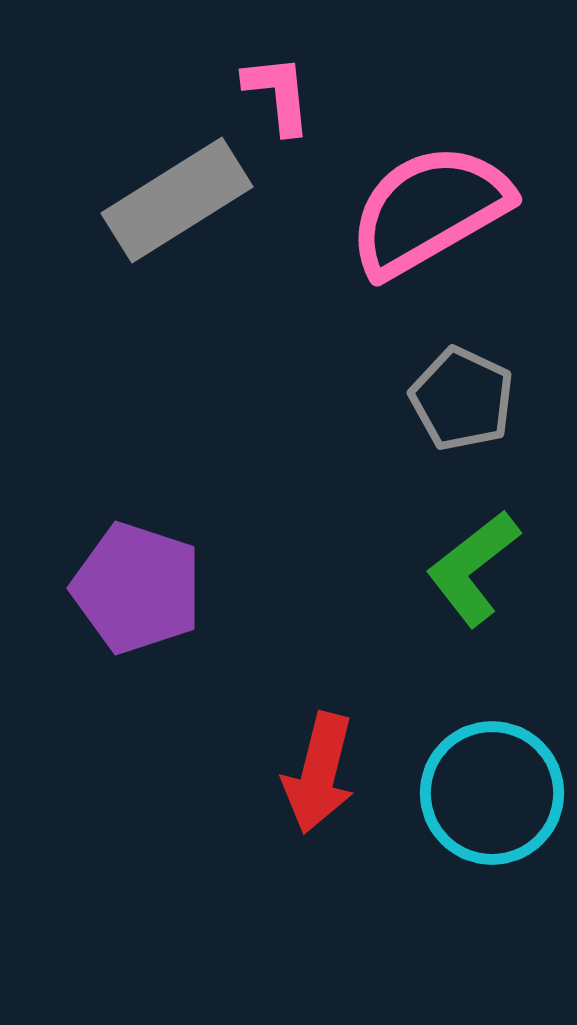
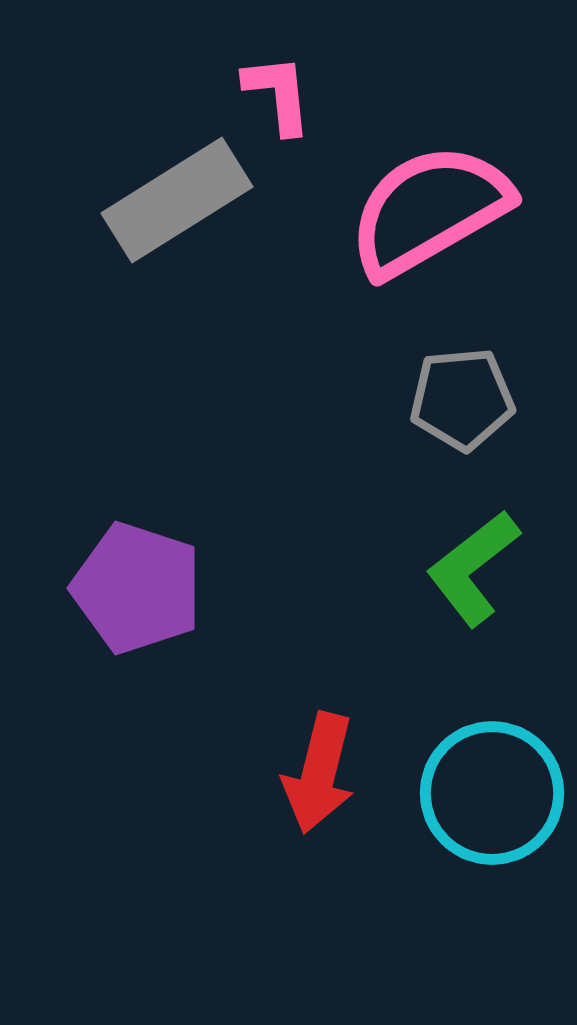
gray pentagon: rotated 30 degrees counterclockwise
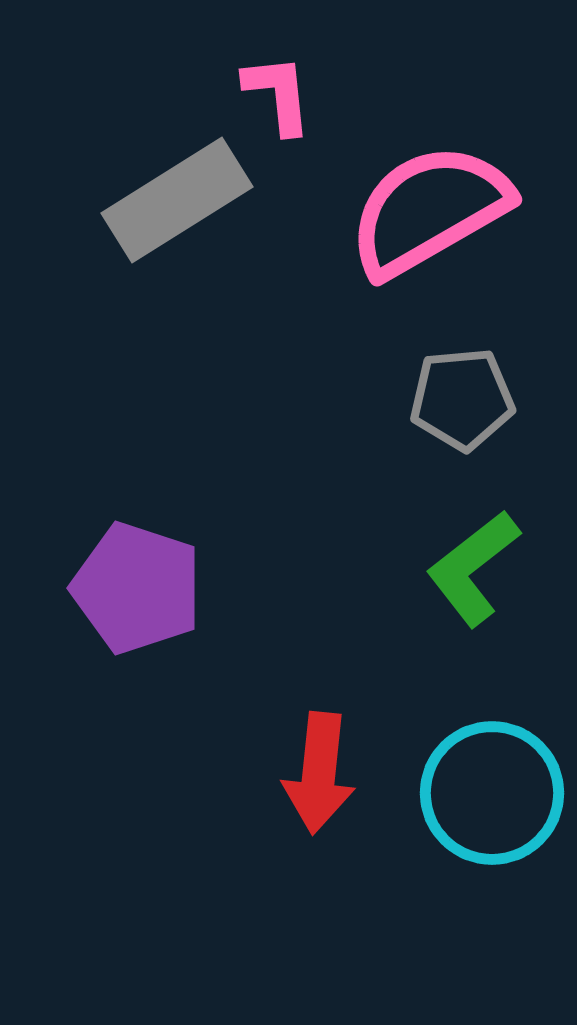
red arrow: rotated 8 degrees counterclockwise
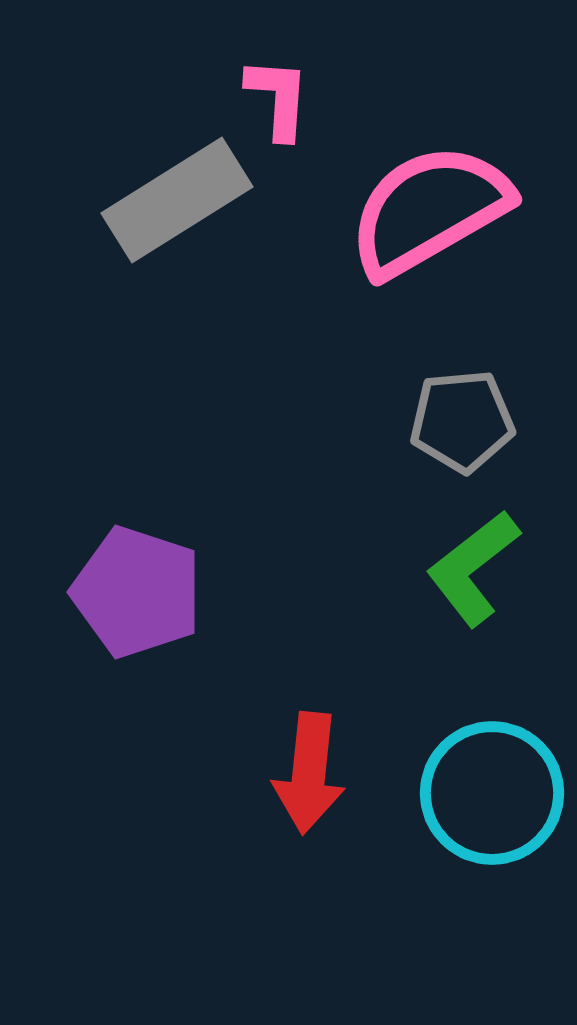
pink L-shape: moved 4 px down; rotated 10 degrees clockwise
gray pentagon: moved 22 px down
purple pentagon: moved 4 px down
red arrow: moved 10 px left
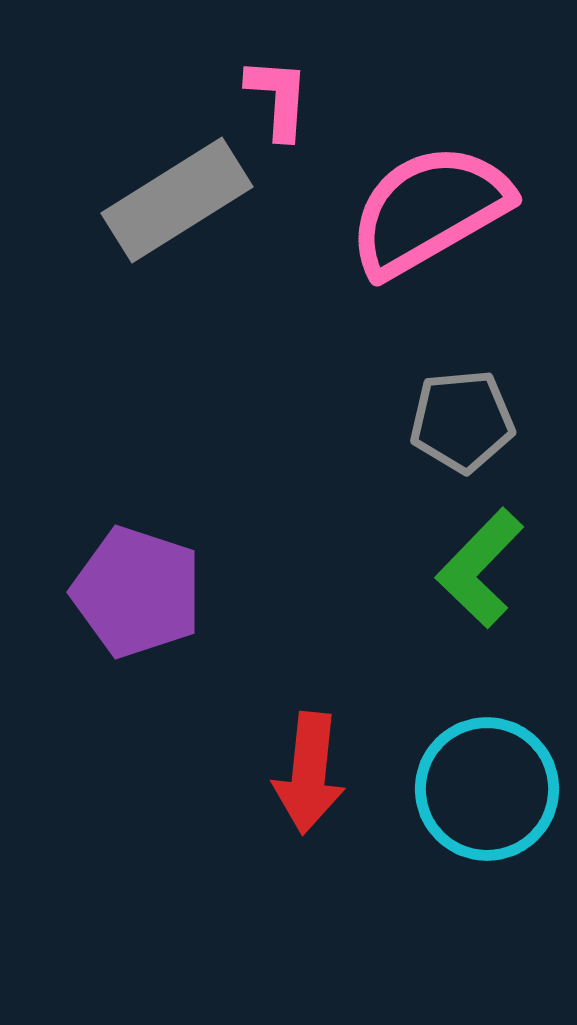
green L-shape: moved 7 px right; rotated 8 degrees counterclockwise
cyan circle: moved 5 px left, 4 px up
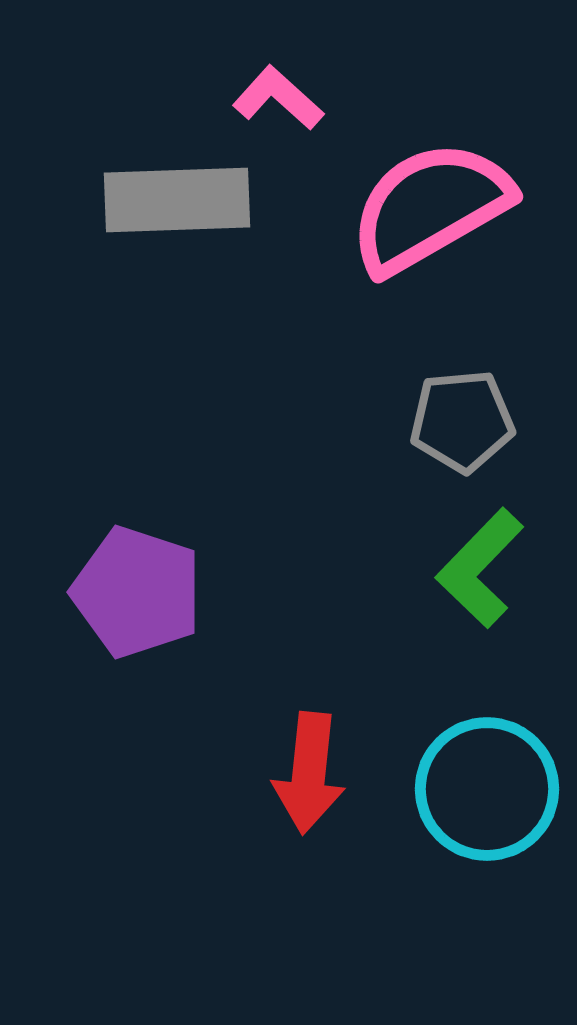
pink L-shape: rotated 52 degrees counterclockwise
gray rectangle: rotated 30 degrees clockwise
pink semicircle: moved 1 px right, 3 px up
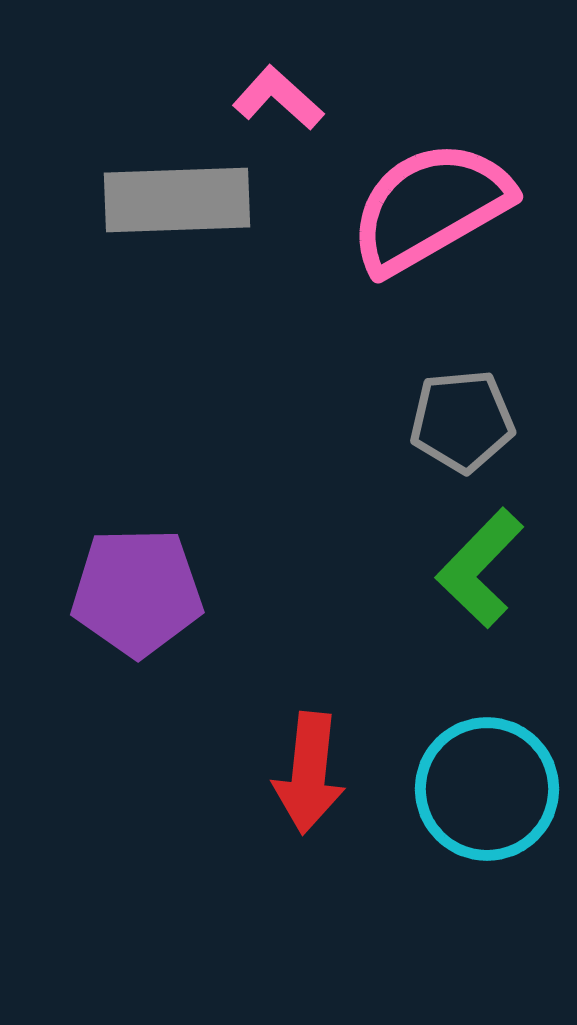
purple pentagon: rotated 19 degrees counterclockwise
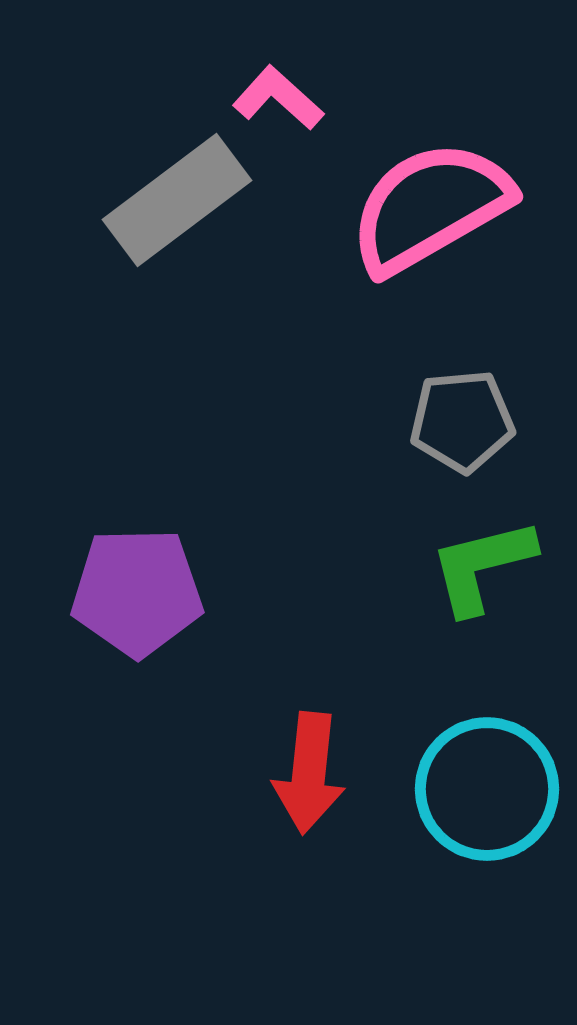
gray rectangle: rotated 35 degrees counterclockwise
green L-shape: moved 2 px right, 2 px up; rotated 32 degrees clockwise
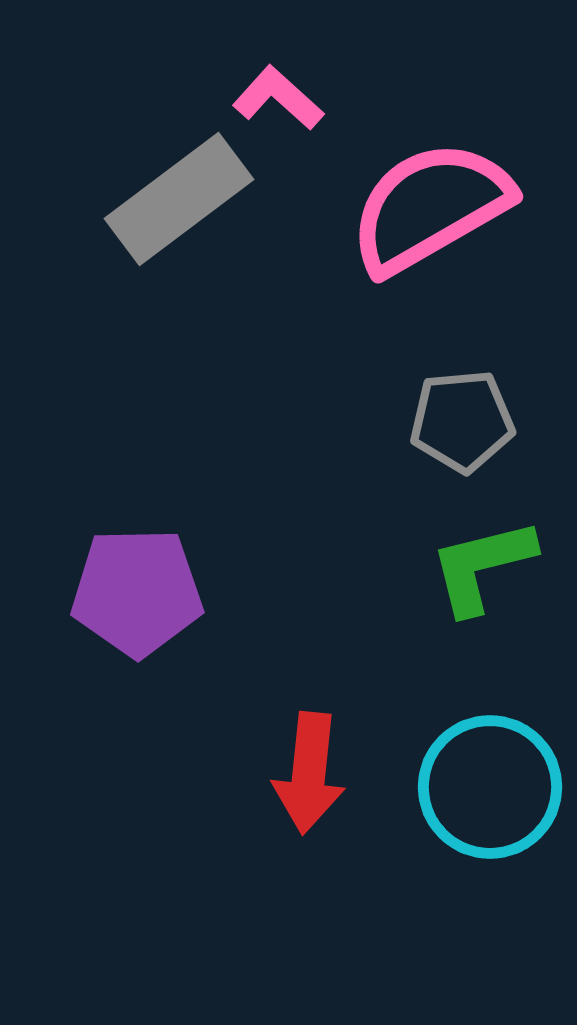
gray rectangle: moved 2 px right, 1 px up
cyan circle: moved 3 px right, 2 px up
